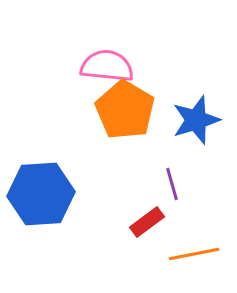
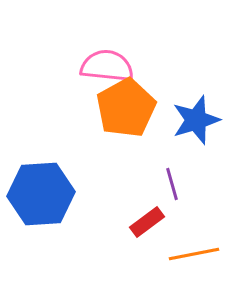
orange pentagon: moved 1 px right, 2 px up; rotated 12 degrees clockwise
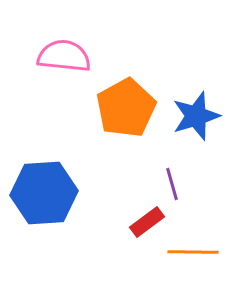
pink semicircle: moved 43 px left, 10 px up
blue star: moved 4 px up
blue hexagon: moved 3 px right, 1 px up
orange line: moved 1 px left, 2 px up; rotated 12 degrees clockwise
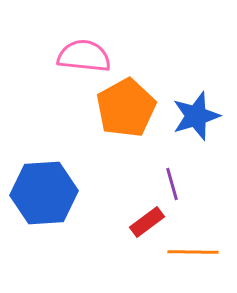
pink semicircle: moved 20 px right
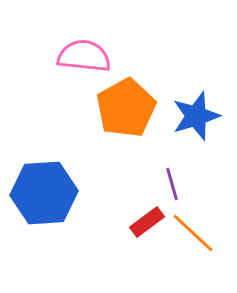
orange line: moved 19 px up; rotated 42 degrees clockwise
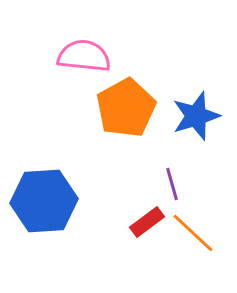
blue hexagon: moved 8 px down
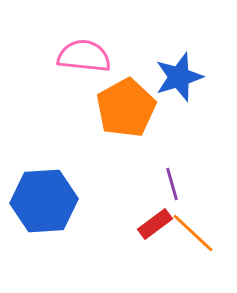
blue star: moved 17 px left, 39 px up
red rectangle: moved 8 px right, 2 px down
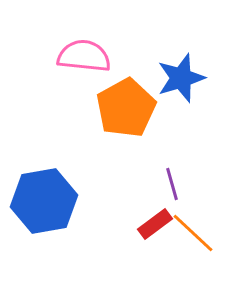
blue star: moved 2 px right, 1 px down
blue hexagon: rotated 6 degrees counterclockwise
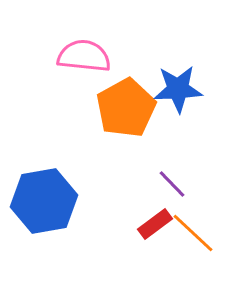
blue star: moved 3 px left, 11 px down; rotated 15 degrees clockwise
purple line: rotated 28 degrees counterclockwise
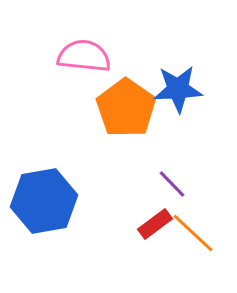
orange pentagon: rotated 8 degrees counterclockwise
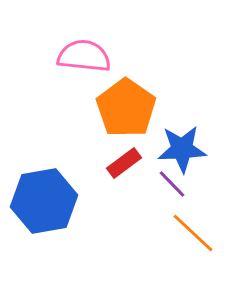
blue star: moved 4 px right, 60 px down
red rectangle: moved 31 px left, 61 px up
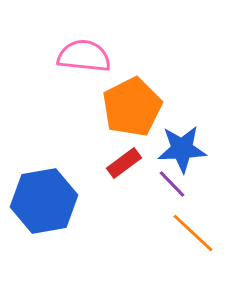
orange pentagon: moved 6 px right, 1 px up; rotated 10 degrees clockwise
